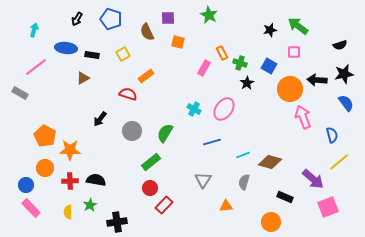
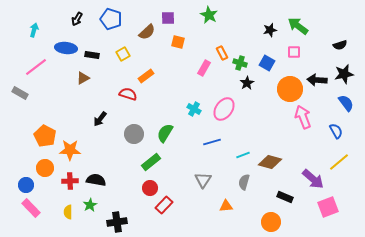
brown semicircle at (147, 32): rotated 108 degrees counterclockwise
blue square at (269, 66): moved 2 px left, 3 px up
gray circle at (132, 131): moved 2 px right, 3 px down
blue semicircle at (332, 135): moved 4 px right, 4 px up; rotated 14 degrees counterclockwise
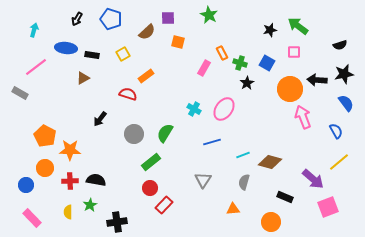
orange triangle at (226, 206): moved 7 px right, 3 px down
pink rectangle at (31, 208): moved 1 px right, 10 px down
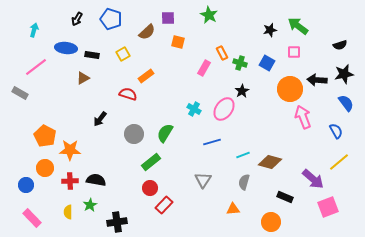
black star at (247, 83): moved 5 px left, 8 px down
